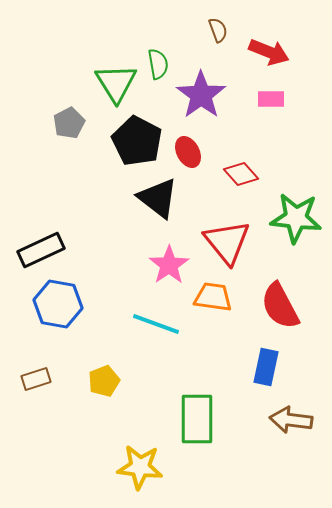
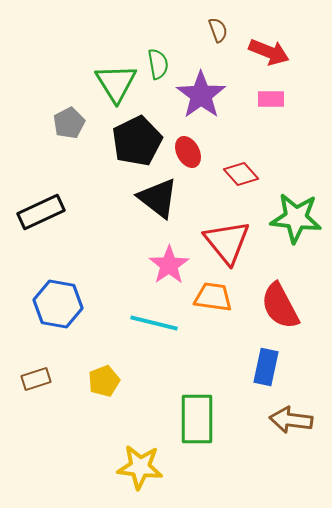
black pentagon: rotated 18 degrees clockwise
black rectangle: moved 38 px up
cyan line: moved 2 px left, 1 px up; rotated 6 degrees counterclockwise
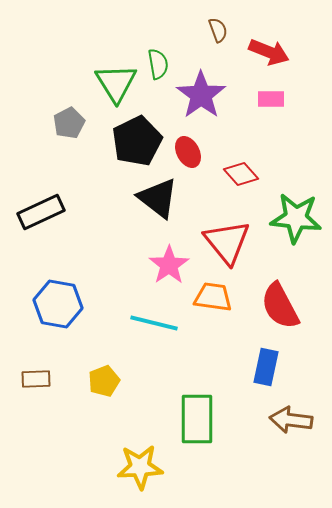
brown rectangle: rotated 16 degrees clockwise
yellow star: rotated 9 degrees counterclockwise
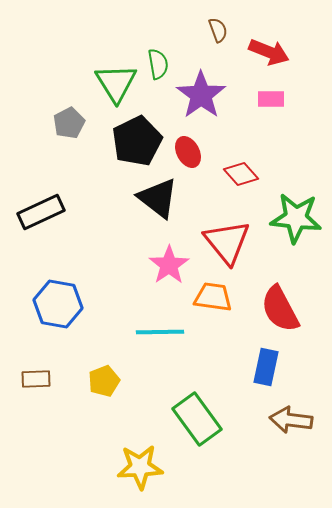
red semicircle: moved 3 px down
cyan line: moved 6 px right, 9 px down; rotated 15 degrees counterclockwise
green rectangle: rotated 36 degrees counterclockwise
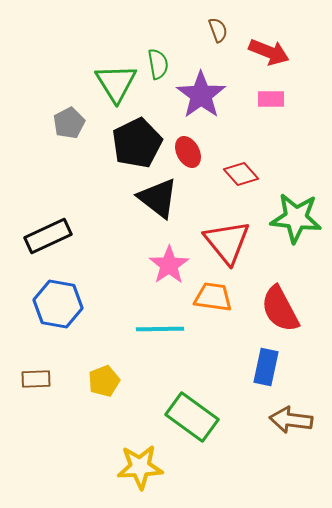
black pentagon: moved 2 px down
black rectangle: moved 7 px right, 24 px down
cyan line: moved 3 px up
green rectangle: moved 5 px left, 2 px up; rotated 18 degrees counterclockwise
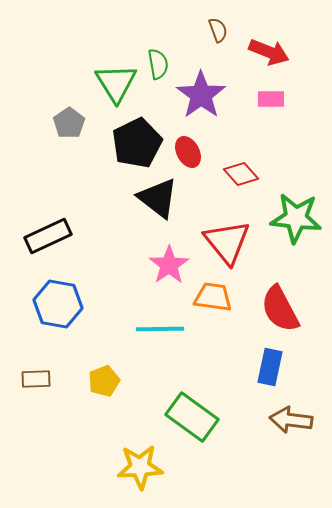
gray pentagon: rotated 8 degrees counterclockwise
blue rectangle: moved 4 px right
